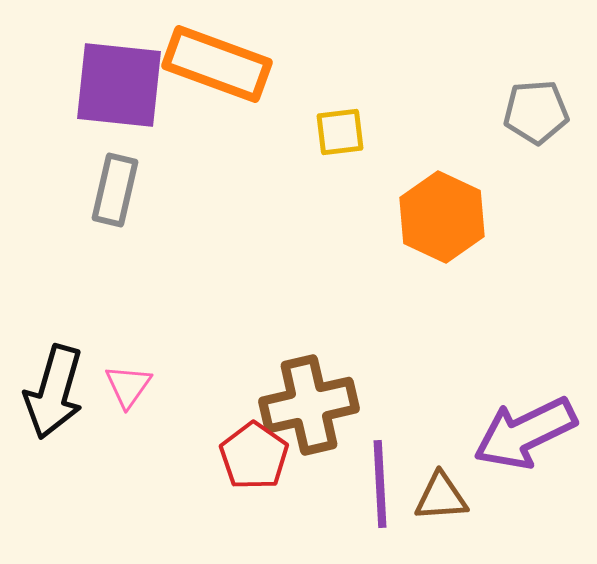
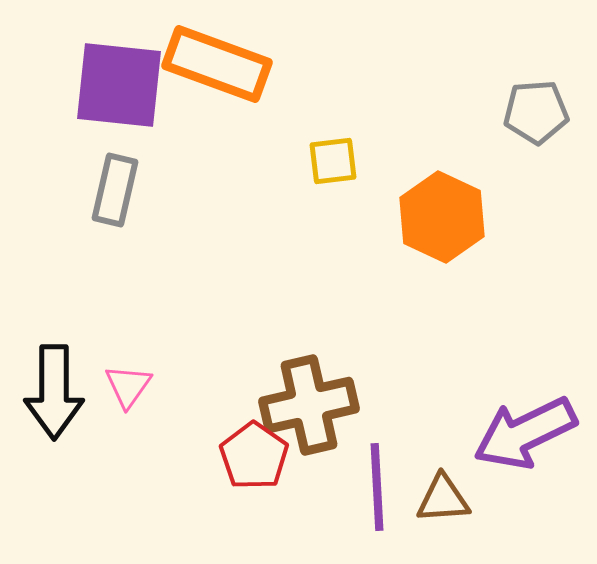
yellow square: moved 7 px left, 29 px down
black arrow: rotated 16 degrees counterclockwise
purple line: moved 3 px left, 3 px down
brown triangle: moved 2 px right, 2 px down
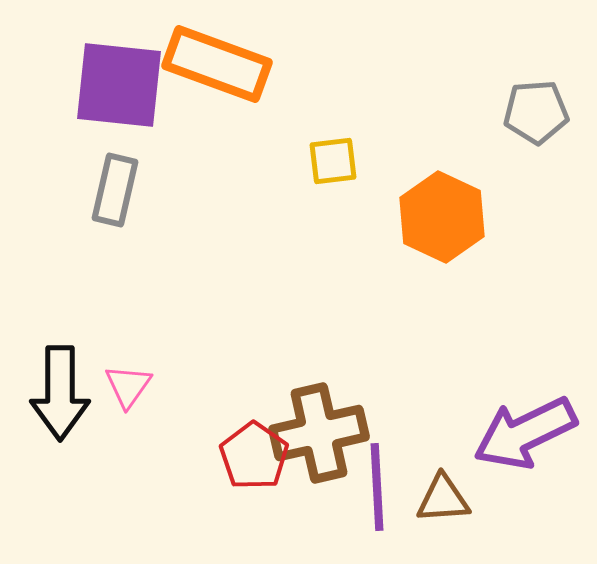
black arrow: moved 6 px right, 1 px down
brown cross: moved 10 px right, 28 px down
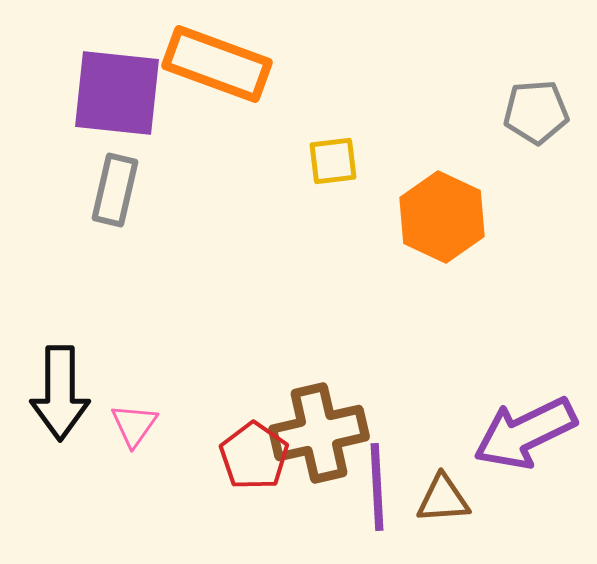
purple square: moved 2 px left, 8 px down
pink triangle: moved 6 px right, 39 px down
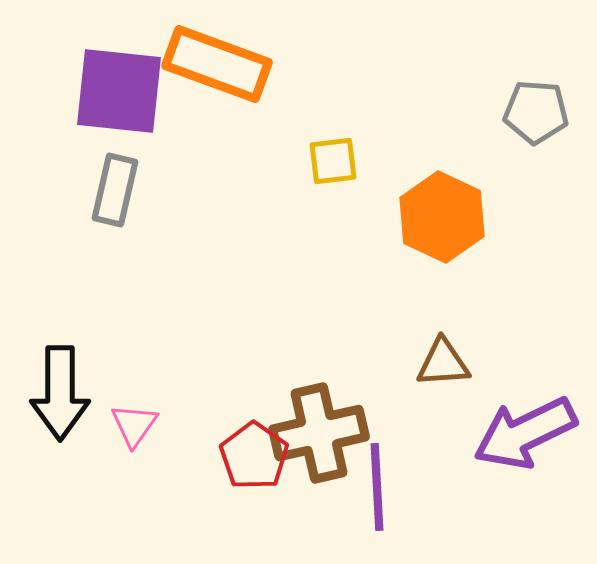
purple square: moved 2 px right, 2 px up
gray pentagon: rotated 8 degrees clockwise
brown triangle: moved 136 px up
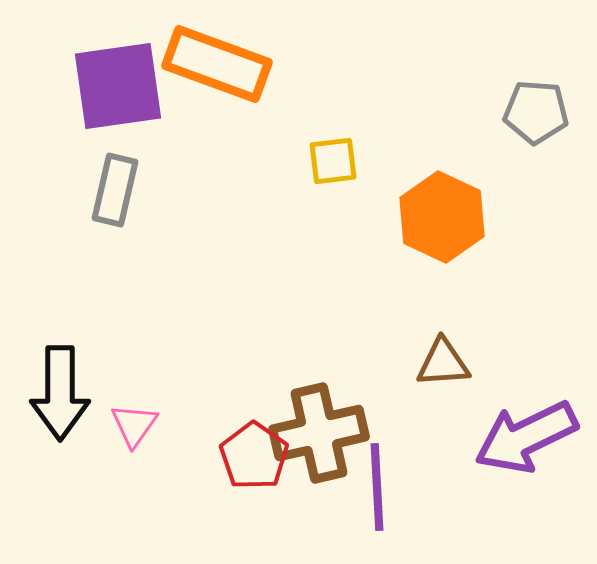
purple square: moved 1 px left, 5 px up; rotated 14 degrees counterclockwise
purple arrow: moved 1 px right, 4 px down
